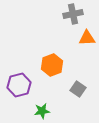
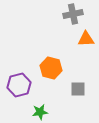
orange triangle: moved 1 px left, 1 px down
orange hexagon: moved 1 px left, 3 px down; rotated 25 degrees counterclockwise
gray square: rotated 35 degrees counterclockwise
green star: moved 2 px left, 1 px down
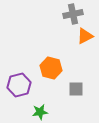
orange triangle: moved 1 px left, 3 px up; rotated 24 degrees counterclockwise
gray square: moved 2 px left
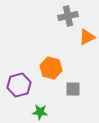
gray cross: moved 5 px left, 2 px down
orange triangle: moved 2 px right, 1 px down
gray square: moved 3 px left
green star: rotated 14 degrees clockwise
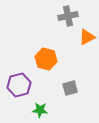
orange hexagon: moved 5 px left, 9 px up
gray square: moved 3 px left, 1 px up; rotated 14 degrees counterclockwise
green star: moved 2 px up
